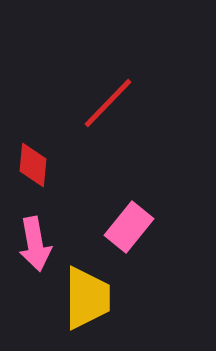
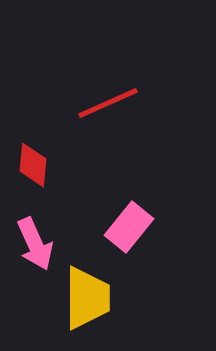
red line: rotated 22 degrees clockwise
pink arrow: rotated 14 degrees counterclockwise
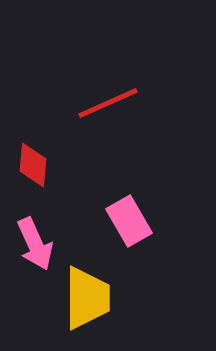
pink rectangle: moved 6 px up; rotated 69 degrees counterclockwise
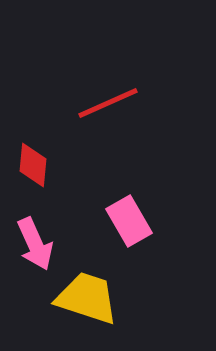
yellow trapezoid: rotated 72 degrees counterclockwise
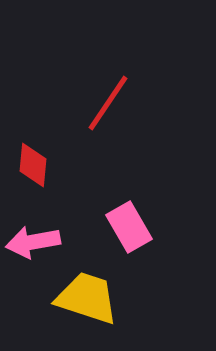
red line: rotated 32 degrees counterclockwise
pink rectangle: moved 6 px down
pink arrow: moved 2 px left, 2 px up; rotated 104 degrees clockwise
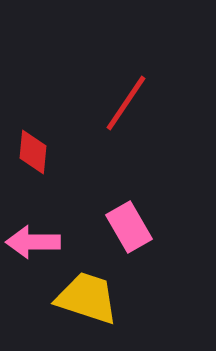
red line: moved 18 px right
red diamond: moved 13 px up
pink arrow: rotated 10 degrees clockwise
